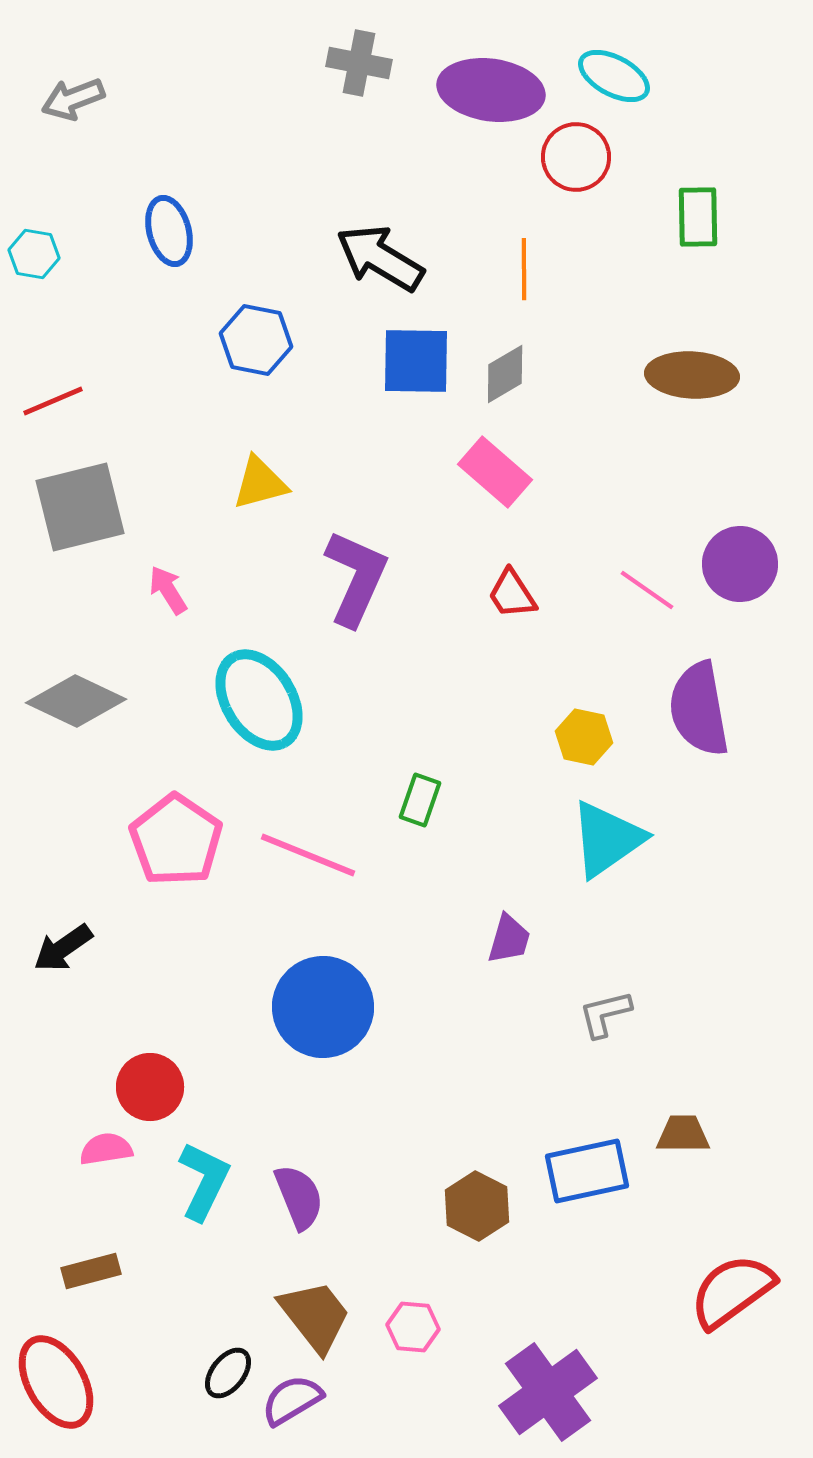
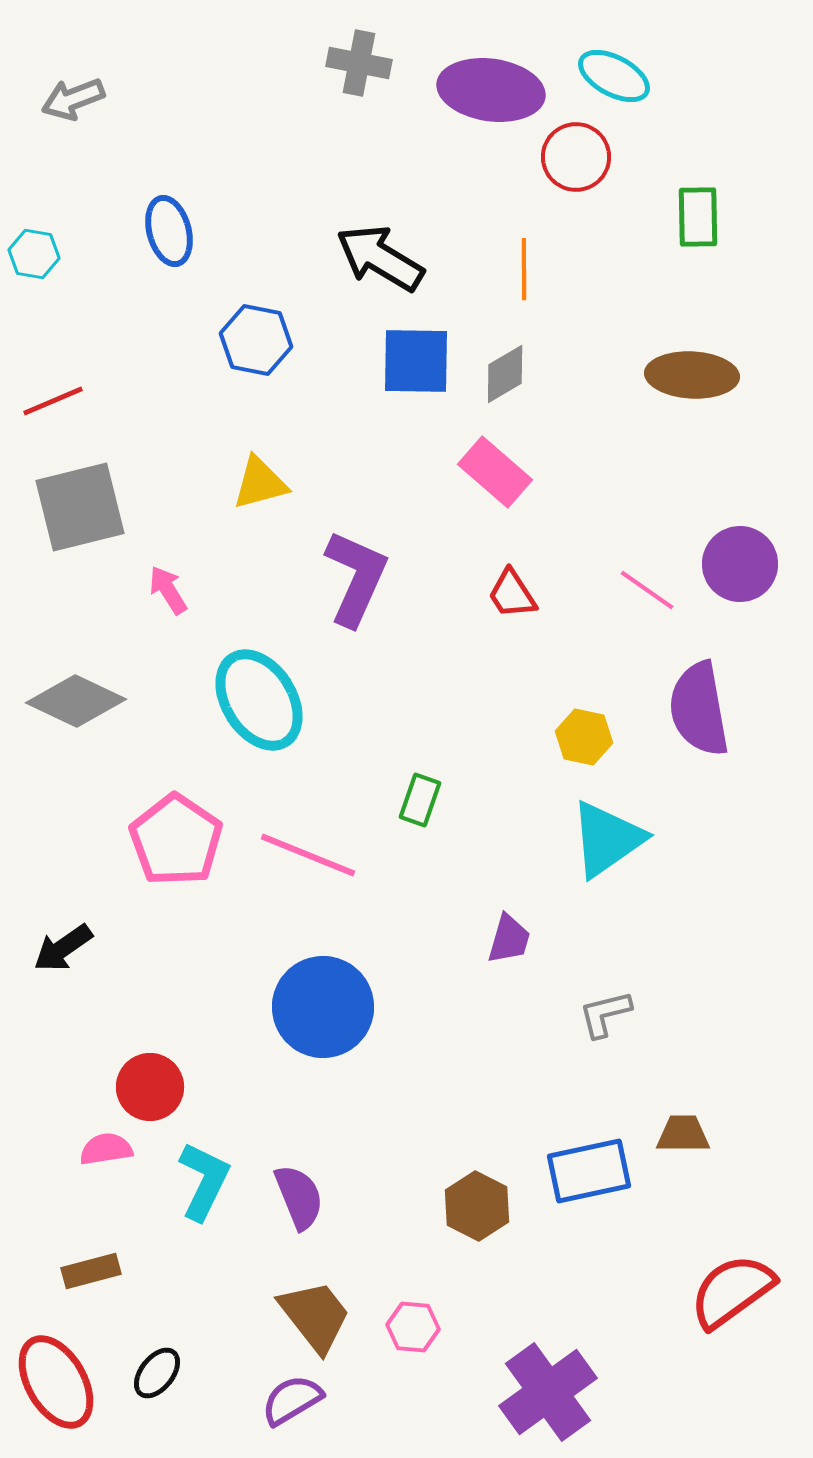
blue rectangle at (587, 1171): moved 2 px right
black ellipse at (228, 1373): moved 71 px left
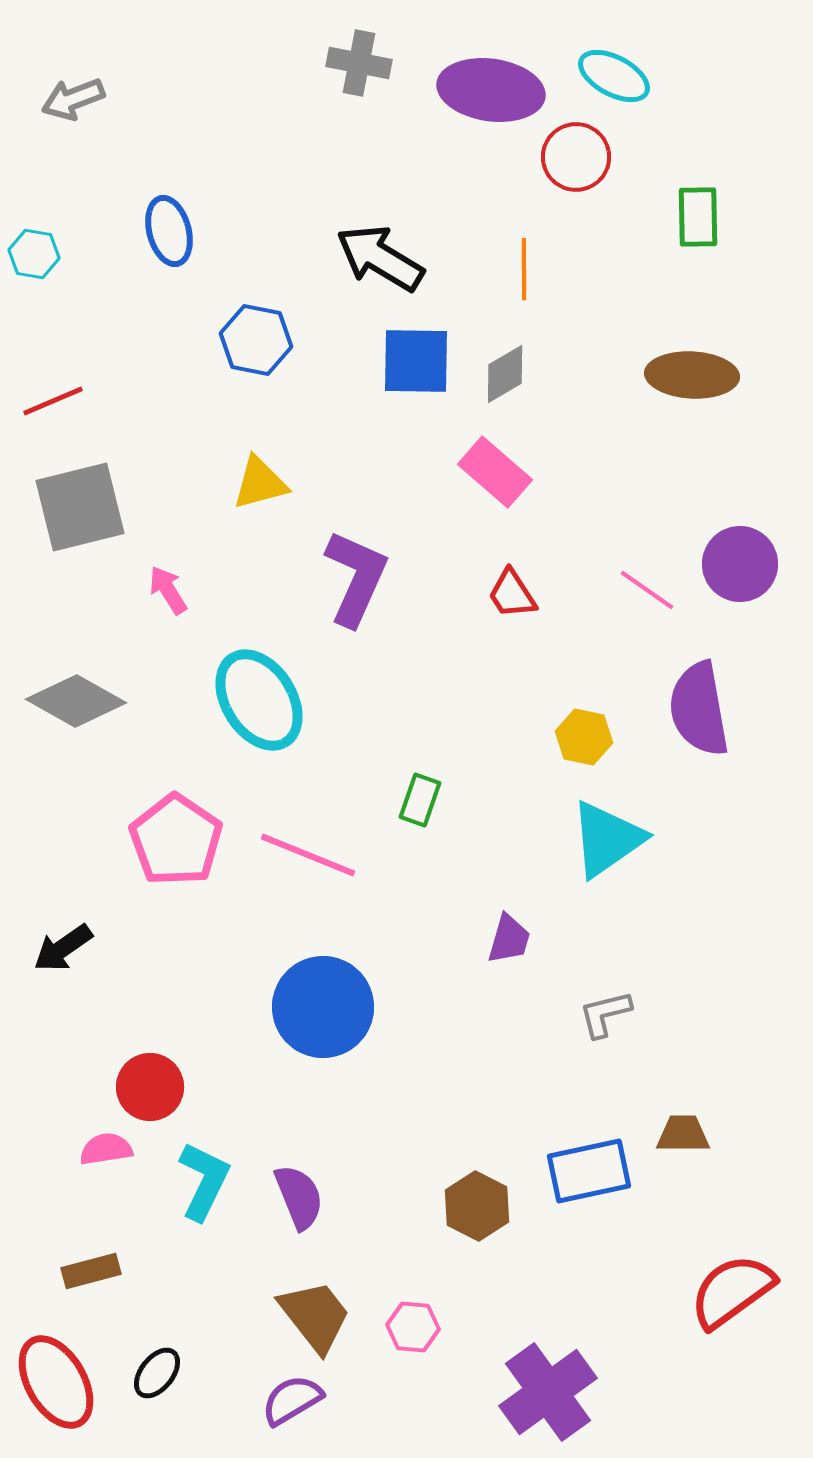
gray diamond at (76, 701): rotated 4 degrees clockwise
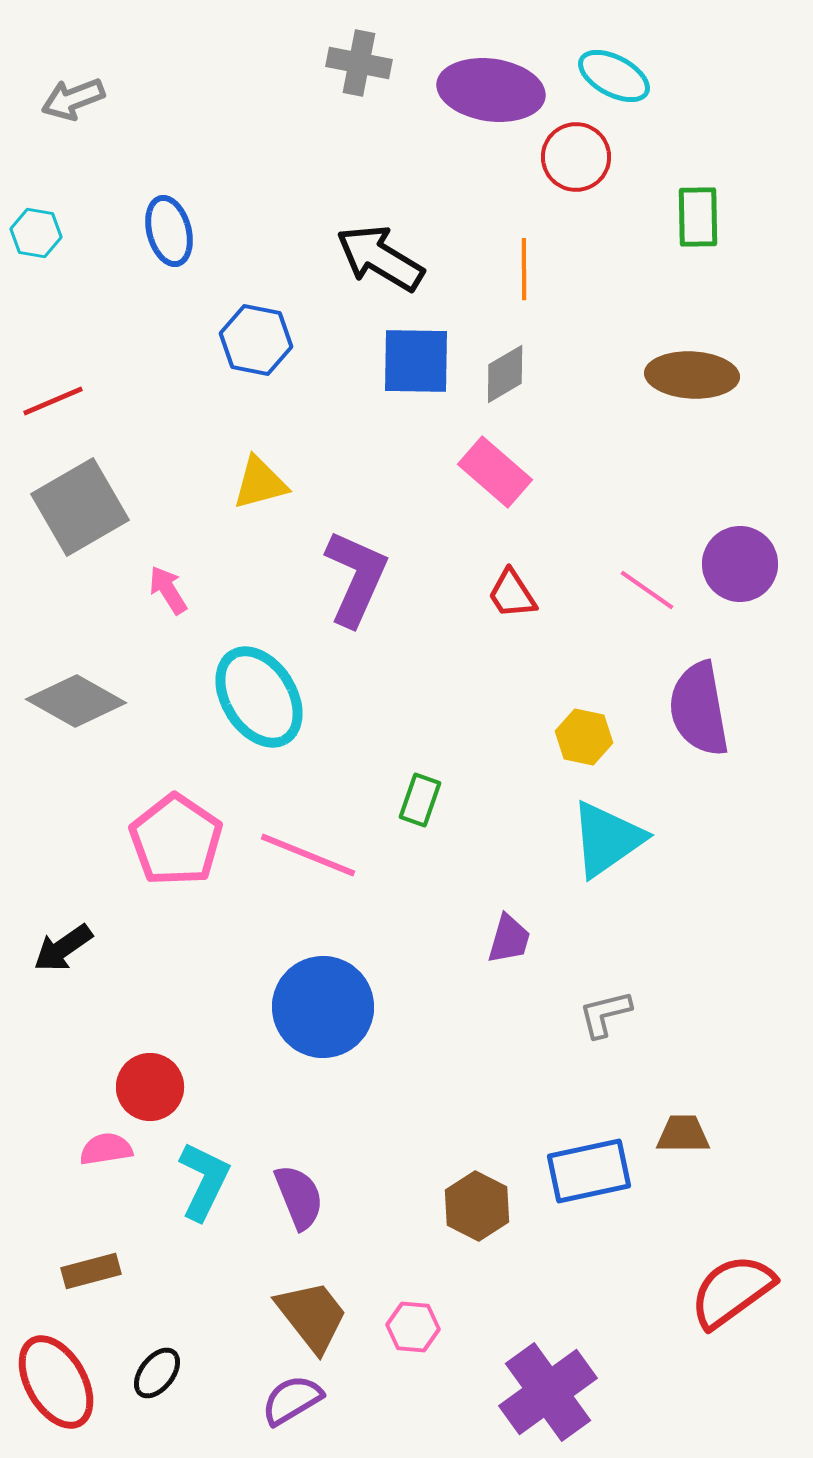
cyan hexagon at (34, 254): moved 2 px right, 21 px up
gray square at (80, 507): rotated 16 degrees counterclockwise
cyan ellipse at (259, 700): moved 3 px up
brown trapezoid at (315, 1316): moved 3 px left
